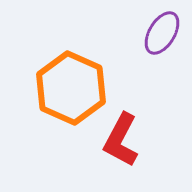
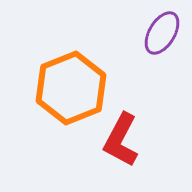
orange hexagon: rotated 14 degrees clockwise
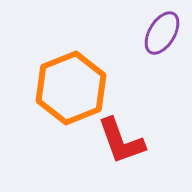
red L-shape: moved 1 px down; rotated 48 degrees counterclockwise
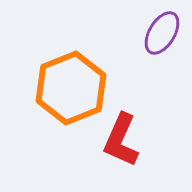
red L-shape: moved 1 px up; rotated 44 degrees clockwise
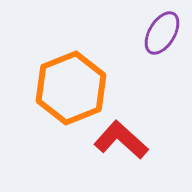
red L-shape: rotated 108 degrees clockwise
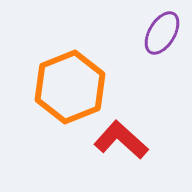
orange hexagon: moved 1 px left, 1 px up
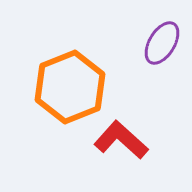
purple ellipse: moved 10 px down
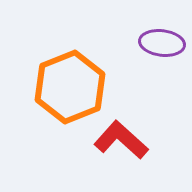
purple ellipse: rotated 66 degrees clockwise
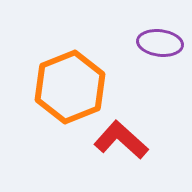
purple ellipse: moved 2 px left
